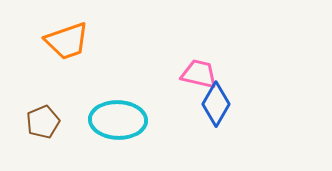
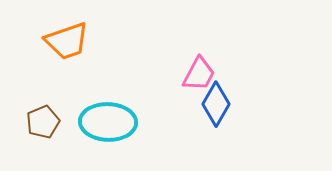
pink trapezoid: rotated 105 degrees clockwise
cyan ellipse: moved 10 px left, 2 px down
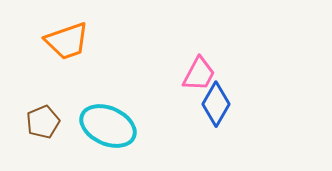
cyan ellipse: moved 4 px down; rotated 22 degrees clockwise
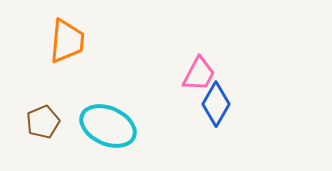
orange trapezoid: rotated 66 degrees counterclockwise
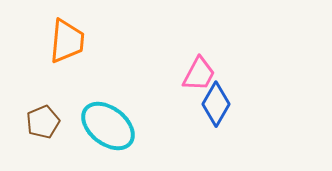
cyan ellipse: rotated 14 degrees clockwise
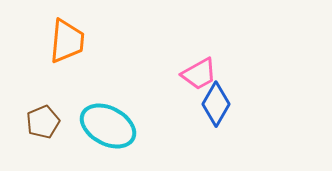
pink trapezoid: rotated 33 degrees clockwise
cyan ellipse: rotated 10 degrees counterclockwise
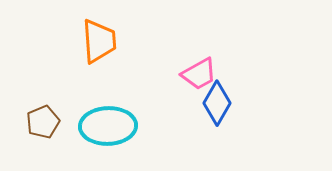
orange trapezoid: moved 32 px right; rotated 9 degrees counterclockwise
blue diamond: moved 1 px right, 1 px up
cyan ellipse: rotated 30 degrees counterclockwise
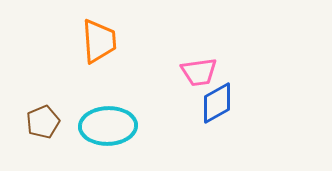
pink trapezoid: moved 2 px up; rotated 21 degrees clockwise
blue diamond: rotated 30 degrees clockwise
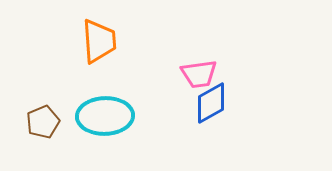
pink trapezoid: moved 2 px down
blue diamond: moved 6 px left
cyan ellipse: moved 3 px left, 10 px up
